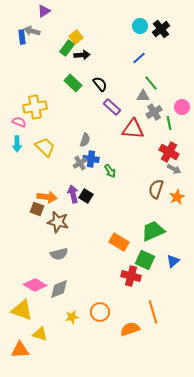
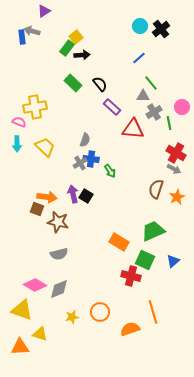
red cross at (169, 152): moved 7 px right, 1 px down
orange triangle at (20, 350): moved 3 px up
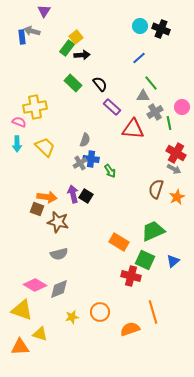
purple triangle at (44, 11): rotated 24 degrees counterclockwise
black cross at (161, 29): rotated 30 degrees counterclockwise
gray cross at (154, 112): moved 1 px right
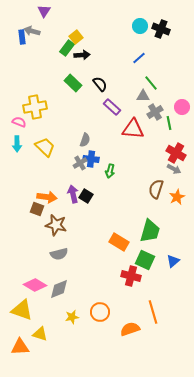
green arrow at (110, 171): rotated 48 degrees clockwise
brown star at (58, 222): moved 2 px left, 3 px down
green trapezoid at (153, 231): moved 3 px left; rotated 130 degrees clockwise
